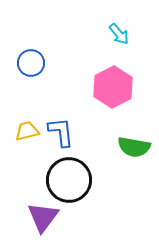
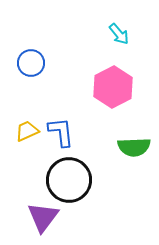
yellow trapezoid: rotated 10 degrees counterclockwise
green semicircle: rotated 12 degrees counterclockwise
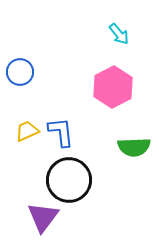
blue circle: moved 11 px left, 9 px down
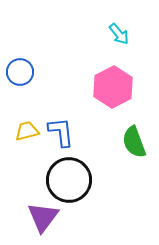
yellow trapezoid: rotated 10 degrees clockwise
green semicircle: moved 5 px up; rotated 72 degrees clockwise
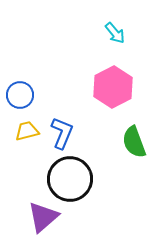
cyan arrow: moved 4 px left, 1 px up
blue circle: moved 23 px down
blue L-shape: moved 1 px right, 1 px down; rotated 28 degrees clockwise
black circle: moved 1 px right, 1 px up
purple triangle: rotated 12 degrees clockwise
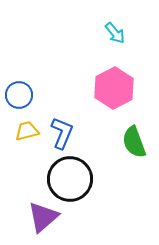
pink hexagon: moved 1 px right, 1 px down
blue circle: moved 1 px left
